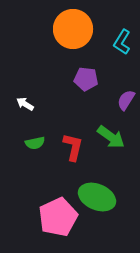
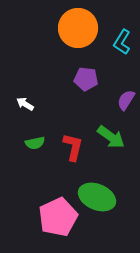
orange circle: moved 5 px right, 1 px up
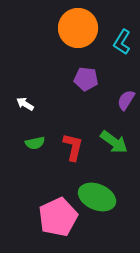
green arrow: moved 3 px right, 5 px down
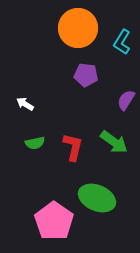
purple pentagon: moved 4 px up
green ellipse: moved 1 px down
pink pentagon: moved 4 px left, 4 px down; rotated 12 degrees counterclockwise
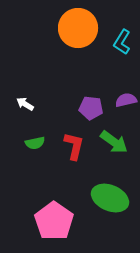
purple pentagon: moved 5 px right, 33 px down
purple semicircle: rotated 45 degrees clockwise
red L-shape: moved 1 px right, 1 px up
green ellipse: moved 13 px right
